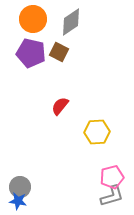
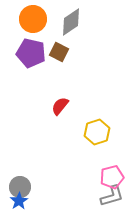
yellow hexagon: rotated 15 degrees counterclockwise
blue star: moved 1 px right; rotated 30 degrees clockwise
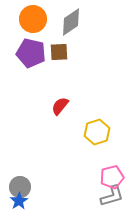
brown square: rotated 30 degrees counterclockwise
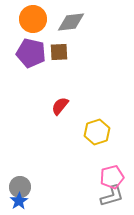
gray diamond: rotated 28 degrees clockwise
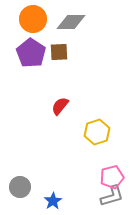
gray diamond: rotated 8 degrees clockwise
purple pentagon: rotated 20 degrees clockwise
blue star: moved 34 px right
